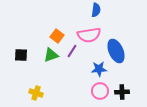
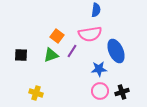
pink semicircle: moved 1 px right, 1 px up
black cross: rotated 16 degrees counterclockwise
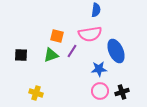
orange square: rotated 24 degrees counterclockwise
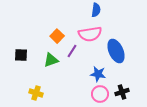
orange square: rotated 32 degrees clockwise
green triangle: moved 5 px down
blue star: moved 1 px left, 5 px down; rotated 14 degrees clockwise
pink circle: moved 3 px down
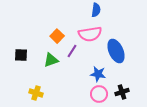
pink circle: moved 1 px left
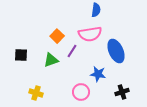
pink circle: moved 18 px left, 2 px up
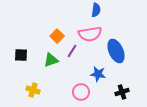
yellow cross: moved 3 px left, 3 px up
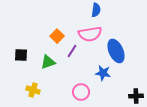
green triangle: moved 3 px left, 2 px down
blue star: moved 5 px right, 1 px up
black cross: moved 14 px right, 4 px down; rotated 16 degrees clockwise
